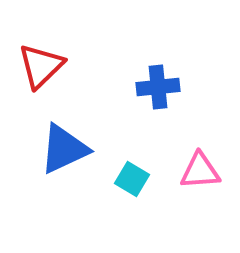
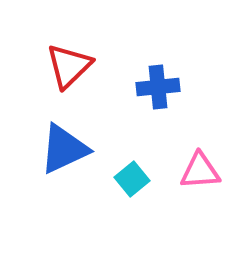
red triangle: moved 28 px right
cyan square: rotated 20 degrees clockwise
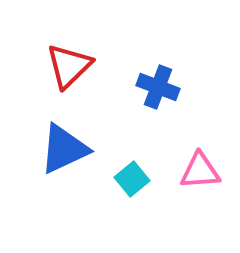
blue cross: rotated 27 degrees clockwise
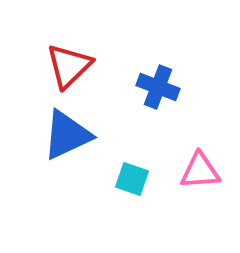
blue triangle: moved 3 px right, 14 px up
cyan square: rotated 32 degrees counterclockwise
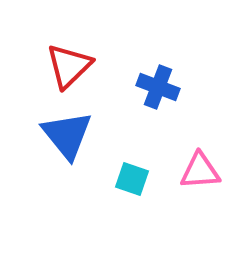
blue triangle: rotated 44 degrees counterclockwise
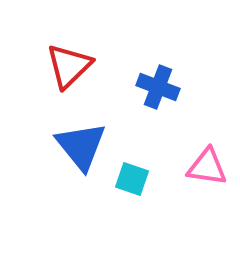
blue triangle: moved 14 px right, 11 px down
pink triangle: moved 7 px right, 4 px up; rotated 12 degrees clockwise
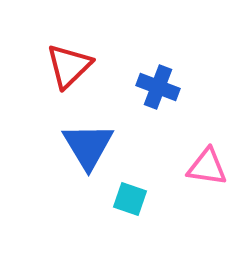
blue triangle: moved 7 px right; rotated 8 degrees clockwise
cyan square: moved 2 px left, 20 px down
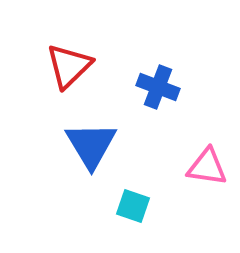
blue triangle: moved 3 px right, 1 px up
cyan square: moved 3 px right, 7 px down
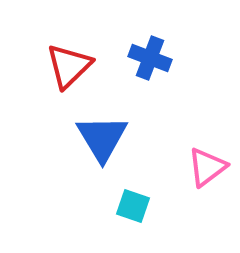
blue cross: moved 8 px left, 29 px up
blue triangle: moved 11 px right, 7 px up
pink triangle: rotated 45 degrees counterclockwise
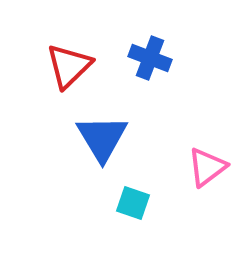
cyan square: moved 3 px up
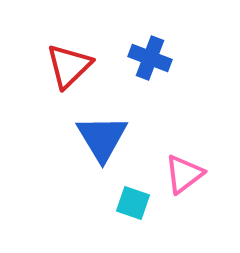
pink triangle: moved 23 px left, 7 px down
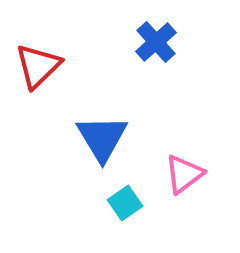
blue cross: moved 6 px right, 16 px up; rotated 27 degrees clockwise
red triangle: moved 31 px left
cyan square: moved 8 px left; rotated 36 degrees clockwise
